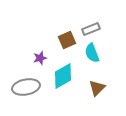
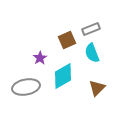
purple star: rotated 16 degrees counterclockwise
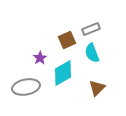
cyan diamond: moved 3 px up
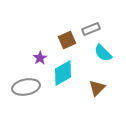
cyan semicircle: moved 11 px right; rotated 24 degrees counterclockwise
